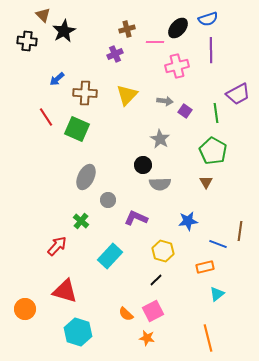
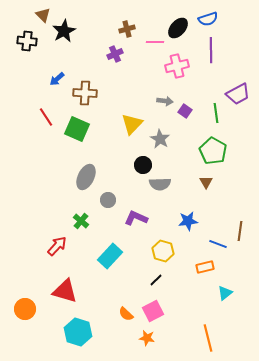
yellow triangle at (127, 95): moved 5 px right, 29 px down
cyan triangle at (217, 294): moved 8 px right, 1 px up
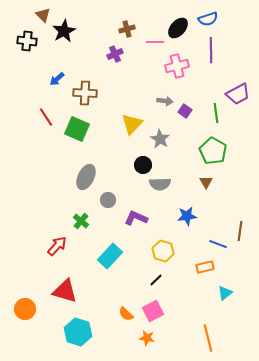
blue star at (188, 221): moved 1 px left, 5 px up
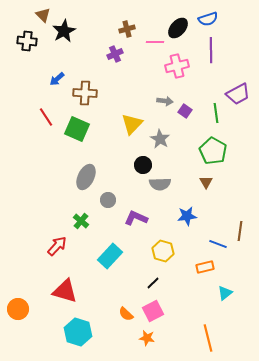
black line at (156, 280): moved 3 px left, 3 px down
orange circle at (25, 309): moved 7 px left
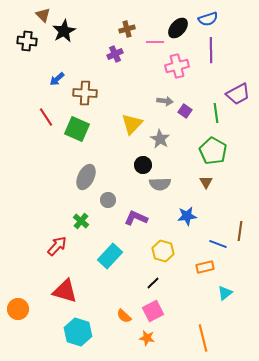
orange semicircle at (126, 314): moved 2 px left, 2 px down
orange line at (208, 338): moved 5 px left
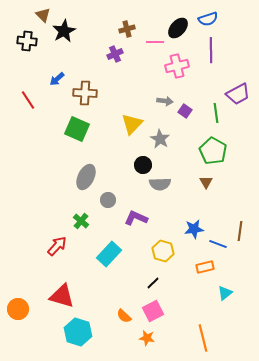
red line at (46, 117): moved 18 px left, 17 px up
blue star at (187, 216): moved 7 px right, 13 px down
cyan rectangle at (110, 256): moved 1 px left, 2 px up
red triangle at (65, 291): moved 3 px left, 5 px down
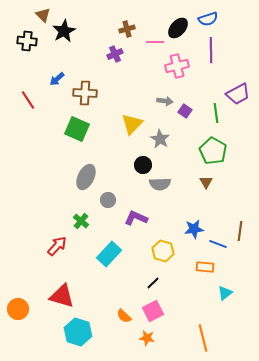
orange rectangle at (205, 267): rotated 18 degrees clockwise
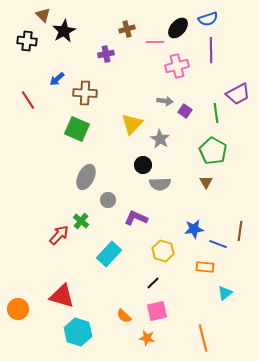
purple cross at (115, 54): moved 9 px left; rotated 14 degrees clockwise
red arrow at (57, 246): moved 2 px right, 11 px up
pink square at (153, 311): moved 4 px right; rotated 15 degrees clockwise
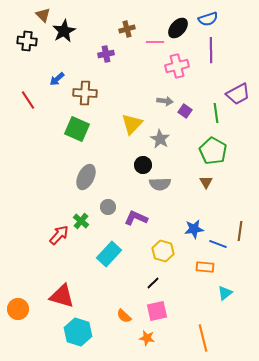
gray circle at (108, 200): moved 7 px down
